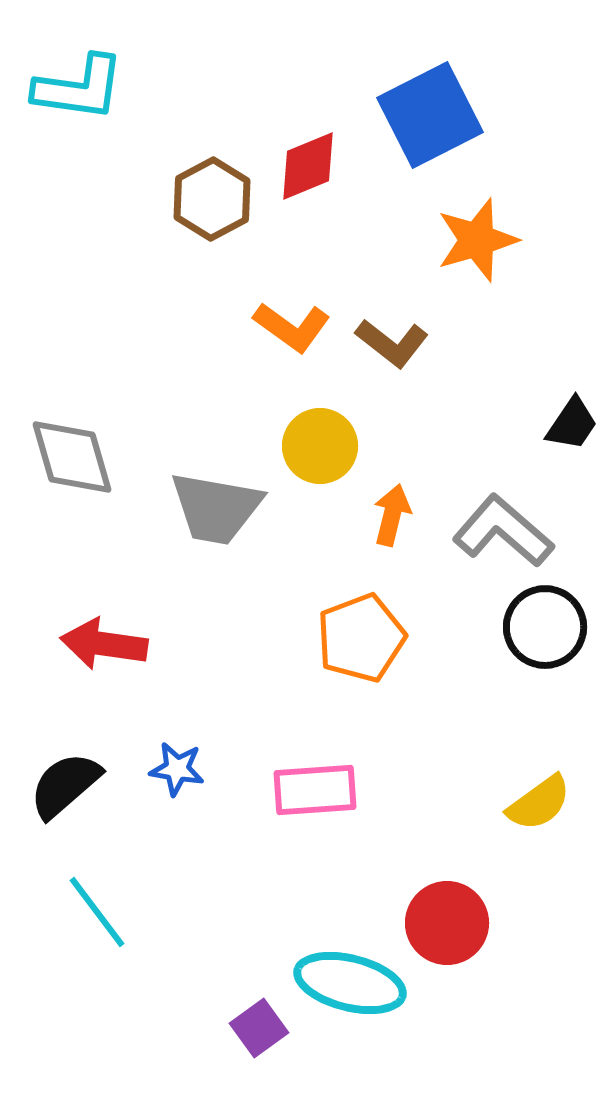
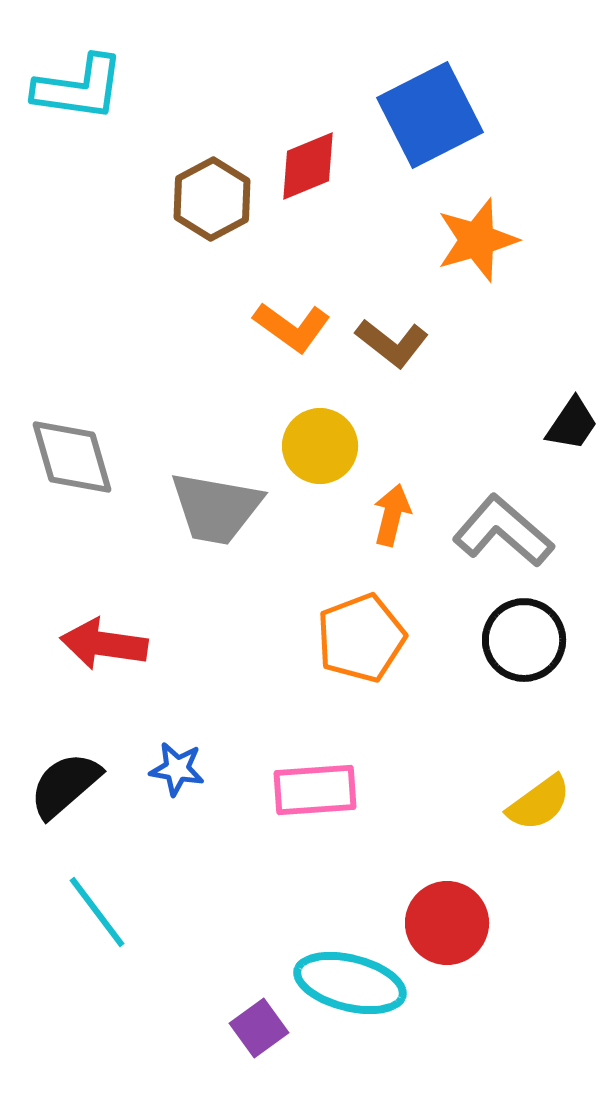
black circle: moved 21 px left, 13 px down
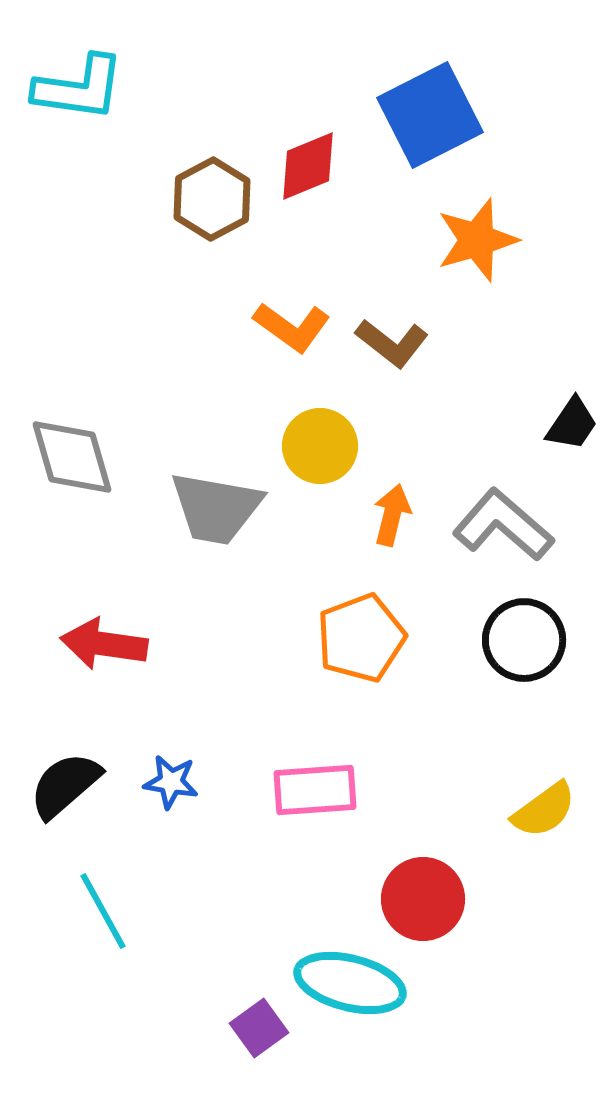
gray L-shape: moved 6 px up
blue star: moved 6 px left, 13 px down
yellow semicircle: moved 5 px right, 7 px down
cyan line: moved 6 px right, 1 px up; rotated 8 degrees clockwise
red circle: moved 24 px left, 24 px up
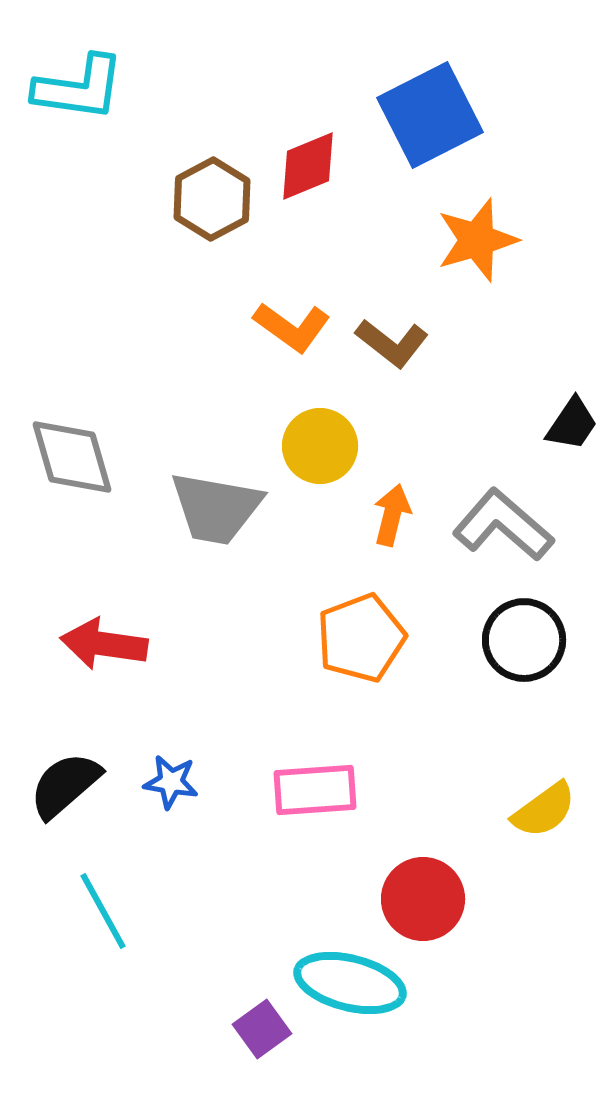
purple square: moved 3 px right, 1 px down
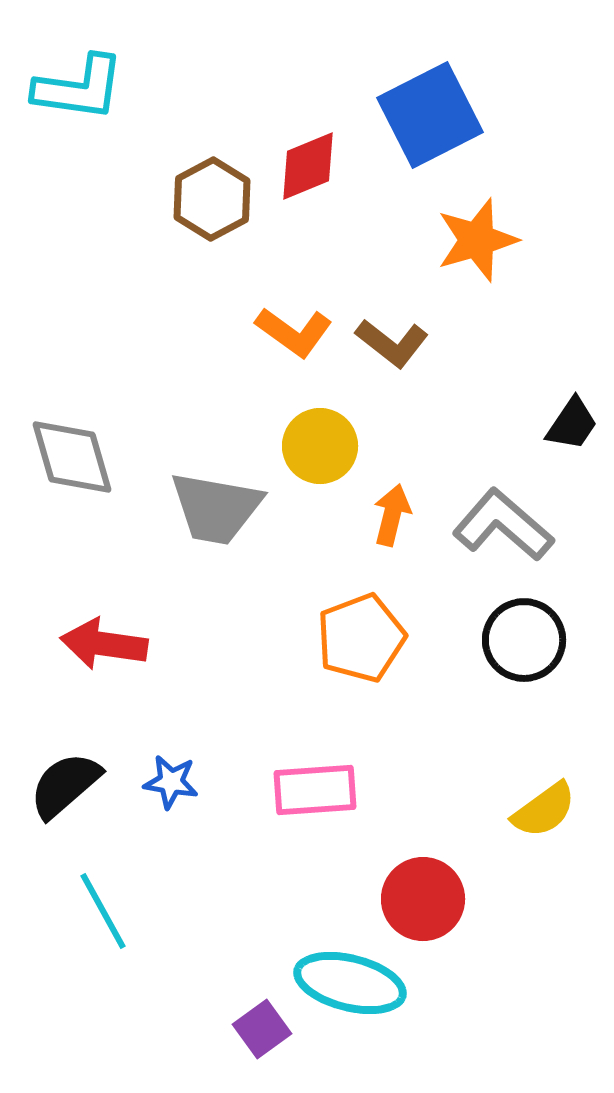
orange L-shape: moved 2 px right, 5 px down
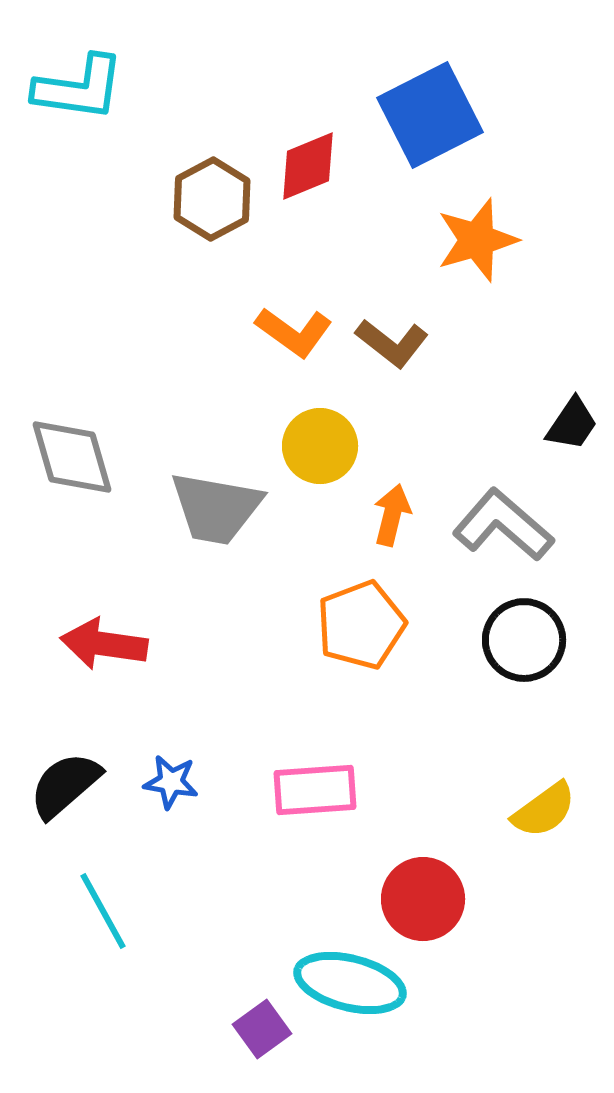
orange pentagon: moved 13 px up
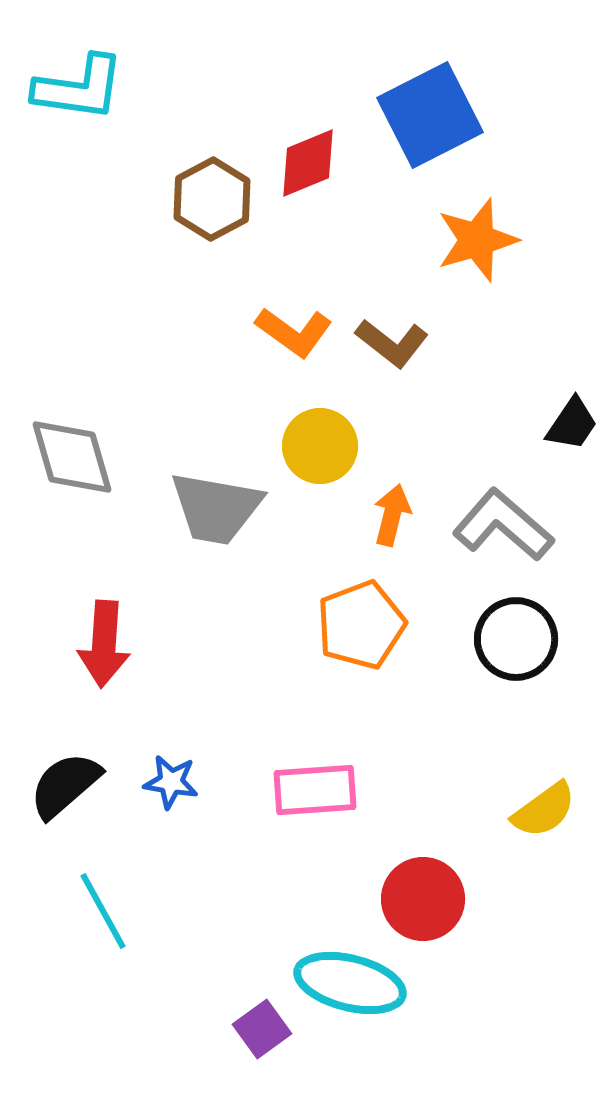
red diamond: moved 3 px up
black circle: moved 8 px left, 1 px up
red arrow: rotated 94 degrees counterclockwise
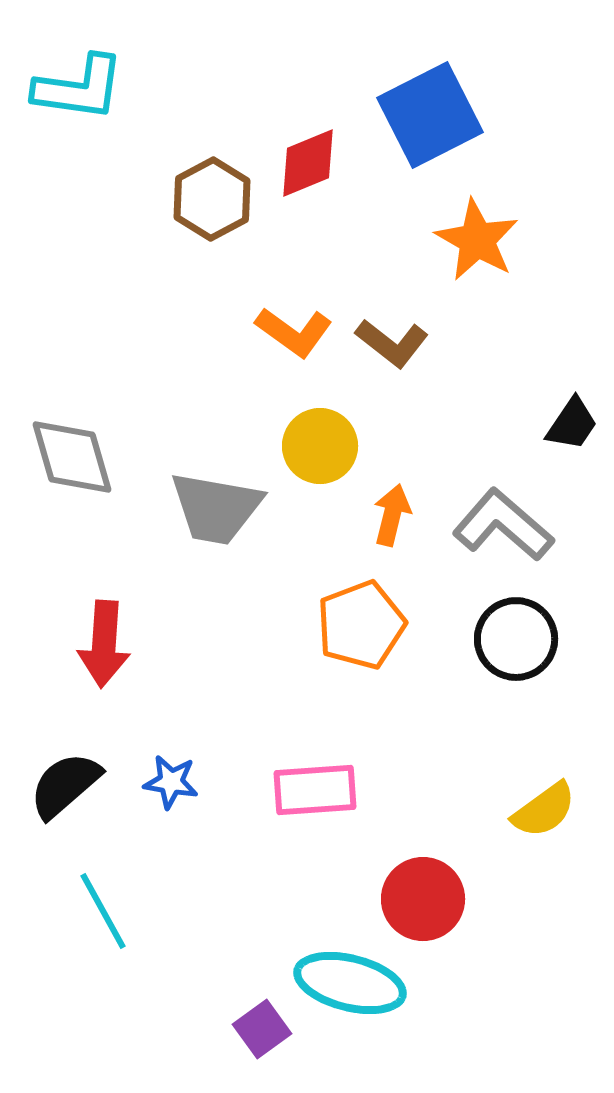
orange star: rotated 26 degrees counterclockwise
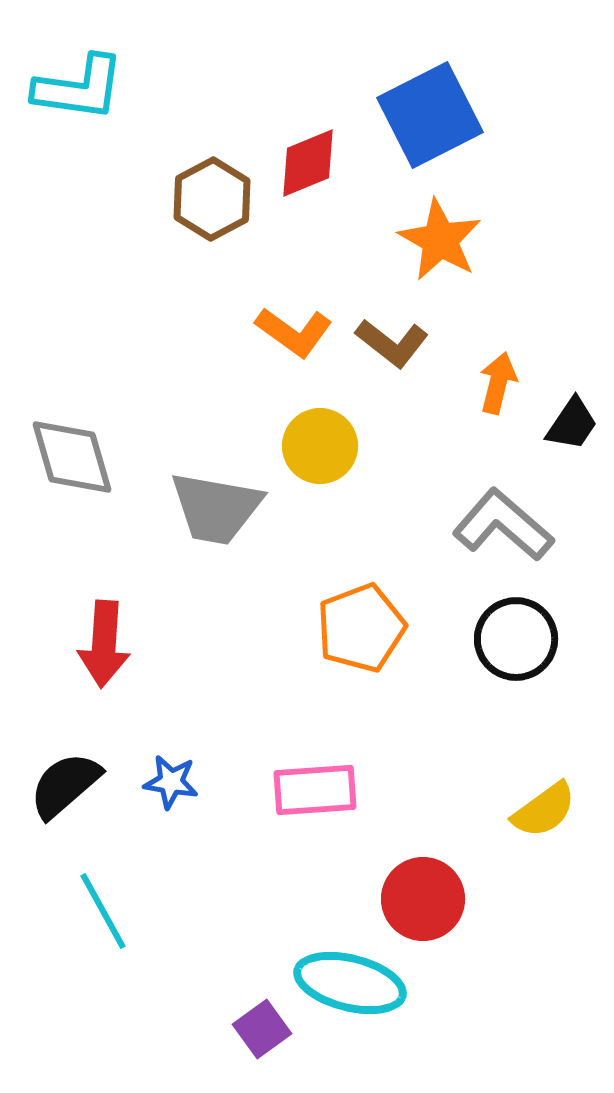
orange star: moved 37 px left
orange arrow: moved 106 px right, 132 px up
orange pentagon: moved 3 px down
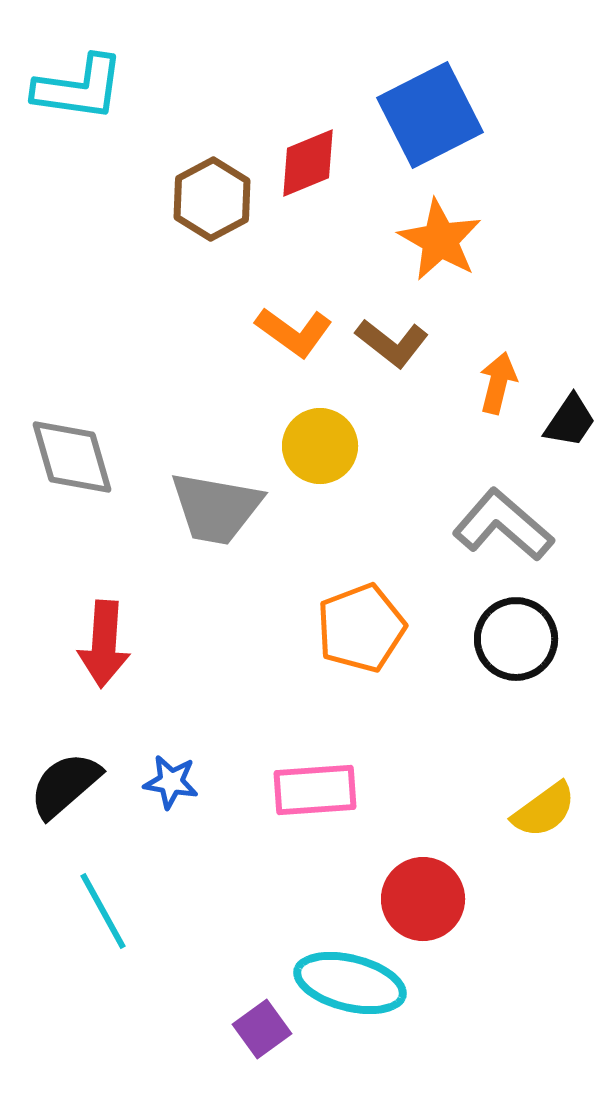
black trapezoid: moved 2 px left, 3 px up
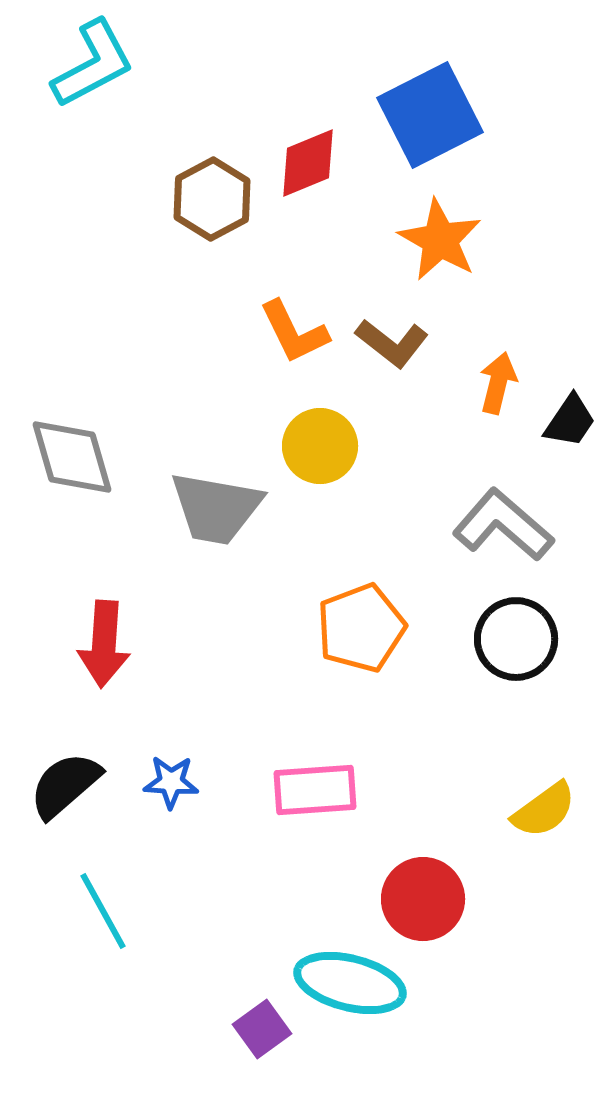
cyan L-shape: moved 14 px right, 24 px up; rotated 36 degrees counterclockwise
orange L-shape: rotated 28 degrees clockwise
blue star: rotated 6 degrees counterclockwise
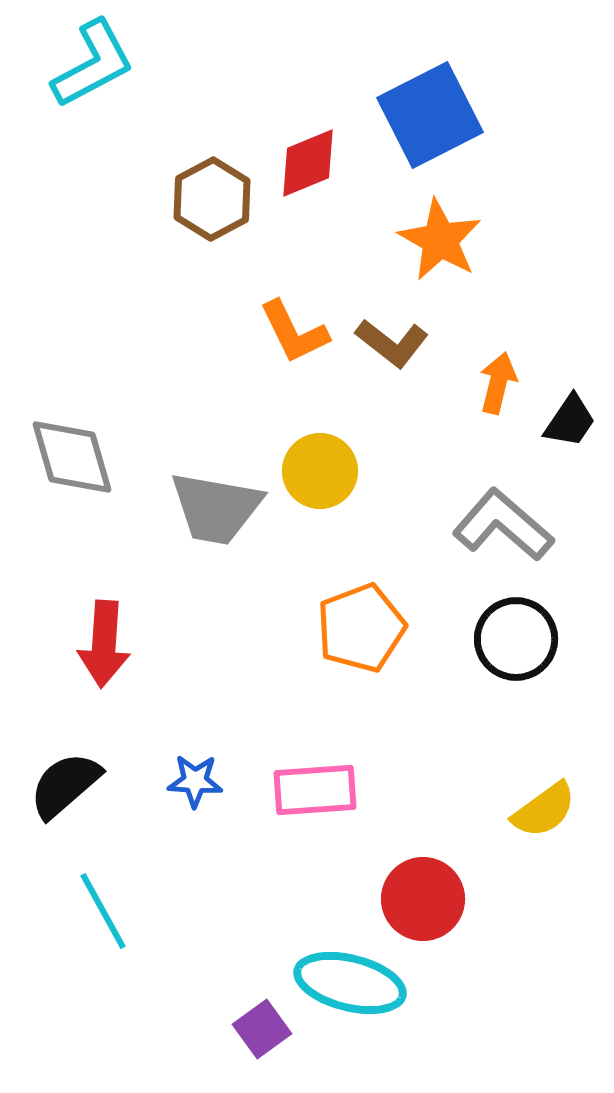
yellow circle: moved 25 px down
blue star: moved 24 px right, 1 px up
